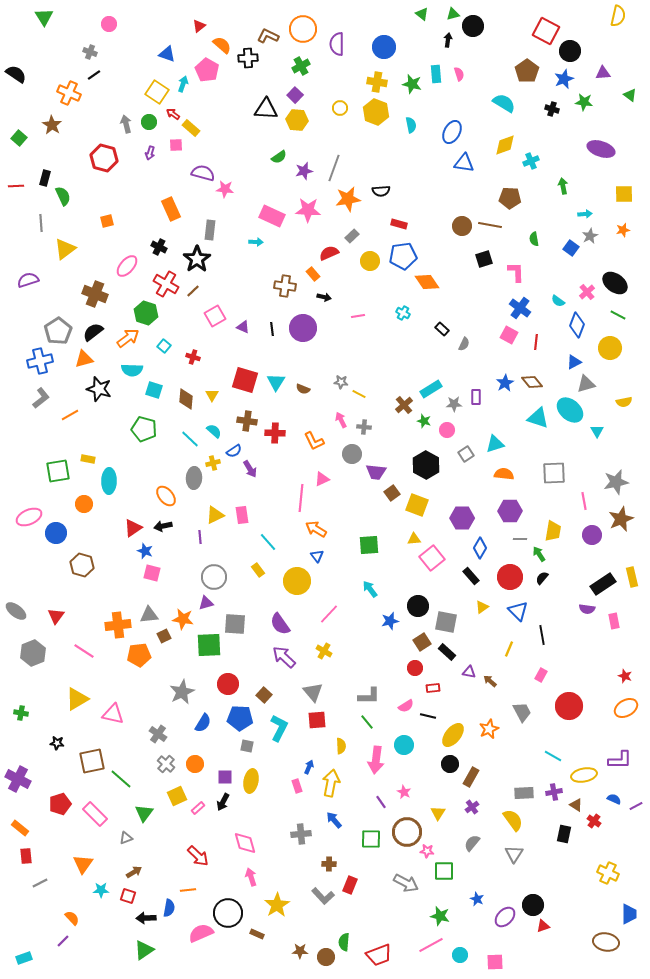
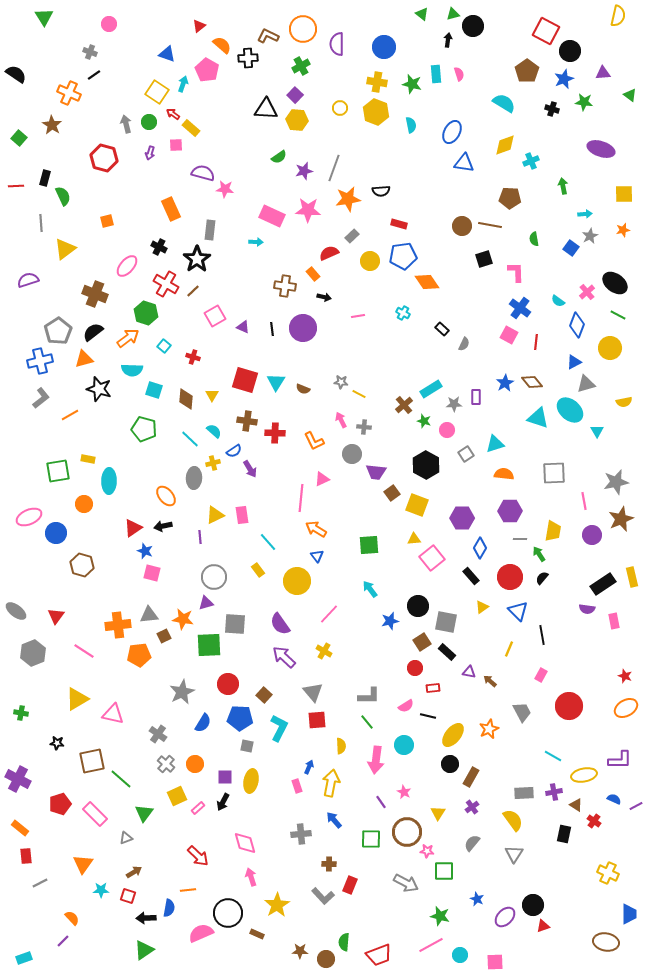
brown circle at (326, 957): moved 2 px down
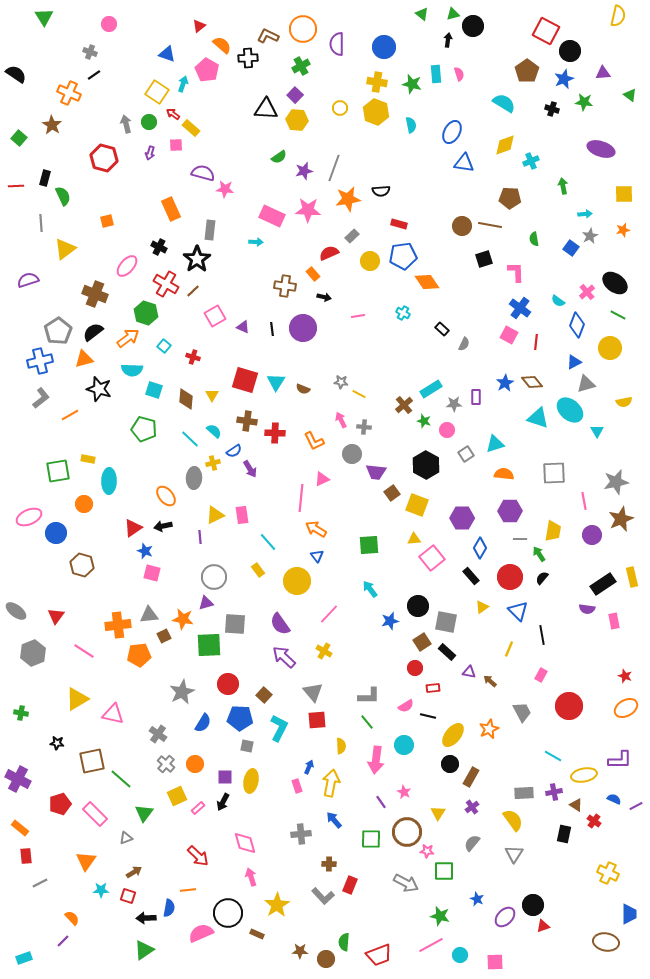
orange triangle at (83, 864): moved 3 px right, 3 px up
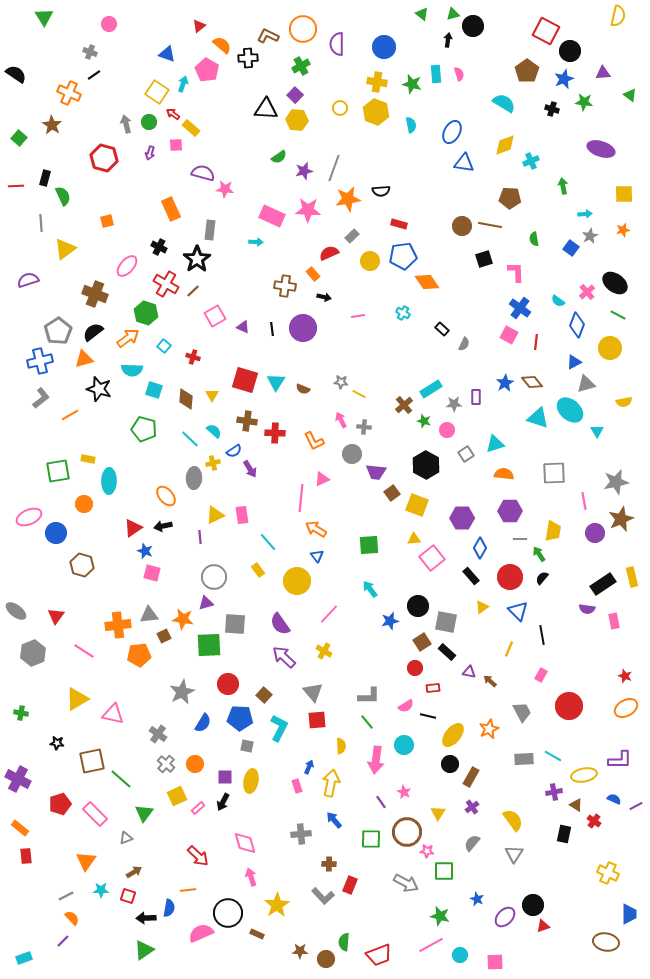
purple circle at (592, 535): moved 3 px right, 2 px up
gray rectangle at (524, 793): moved 34 px up
gray line at (40, 883): moved 26 px right, 13 px down
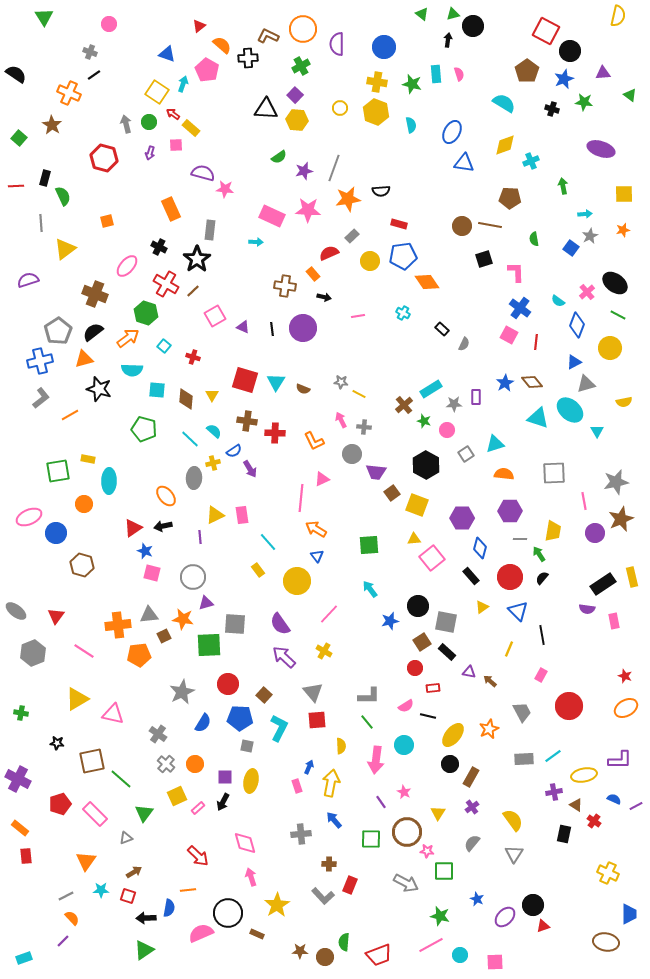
cyan square at (154, 390): moved 3 px right; rotated 12 degrees counterclockwise
blue diamond at (480, 548): rotated 15 degrees counterclockwise
gray circle at (214, 577): moved 21 px left
cyan line at (553, 756): rotated 66 degrees counterclockwise
brown circle at (326, 959): moved 1 px left, 2 px up
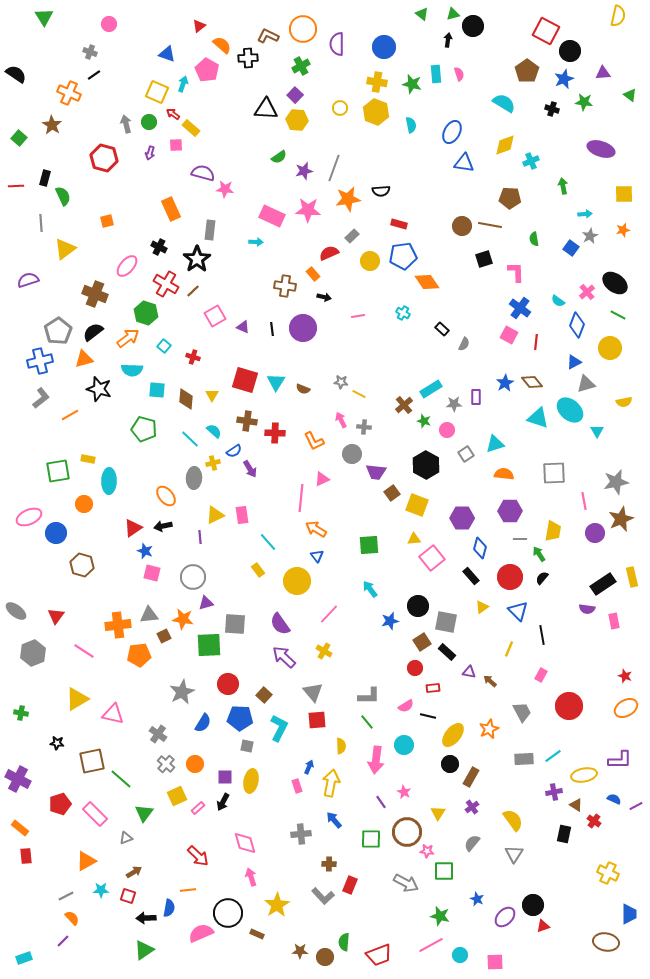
yellow square at (157, 92): rotated 10 degrees counterclockwise
orange triangle at (86, 861): rotated 25 degrees clockwise
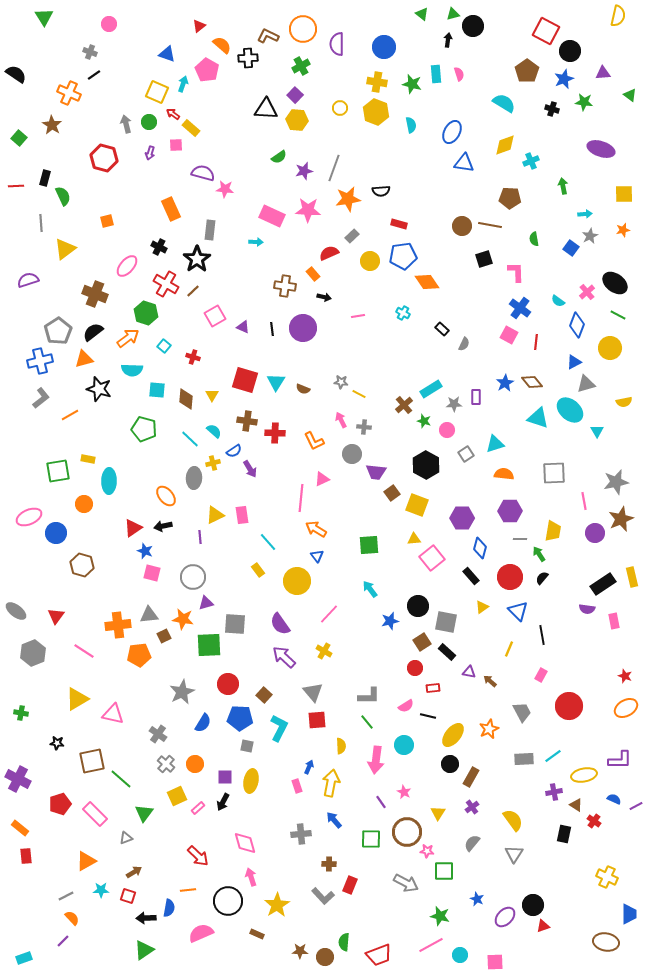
yellow cross at (608, 873): moved 1 px left, 4 px down
black circle at (228, 913): moved 12 px up
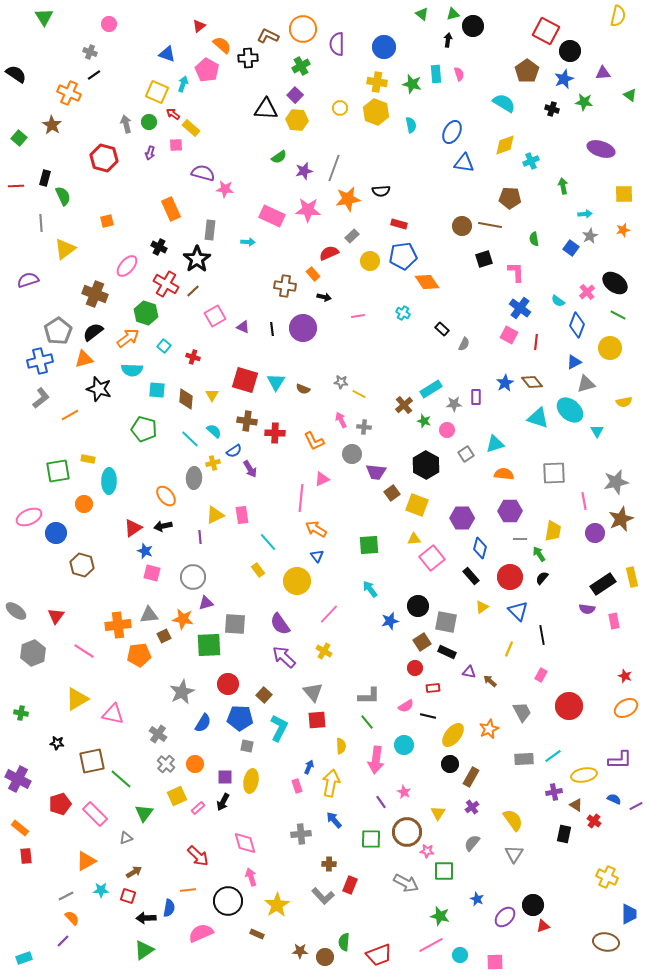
cyan arrow at (256, 242): moved 8 px left
black rectangle at (447, 652): rotated 18 degrees counterclockwise
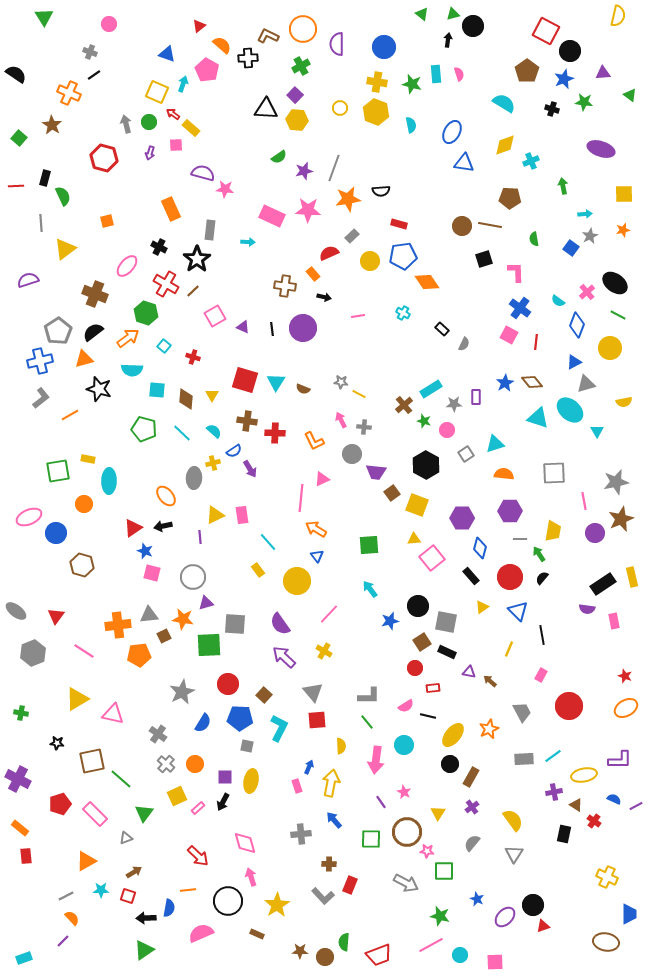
cyan line at (190, 439): moved 8 px left, 6 px up
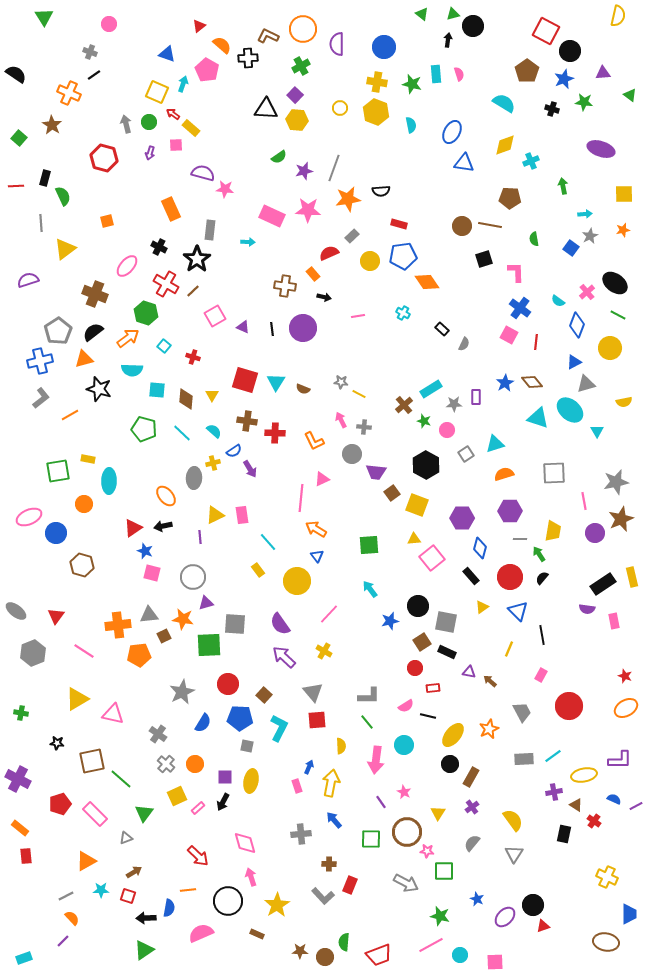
orange semicircle at (504, 474): rotated 24 degrees counterclockwise
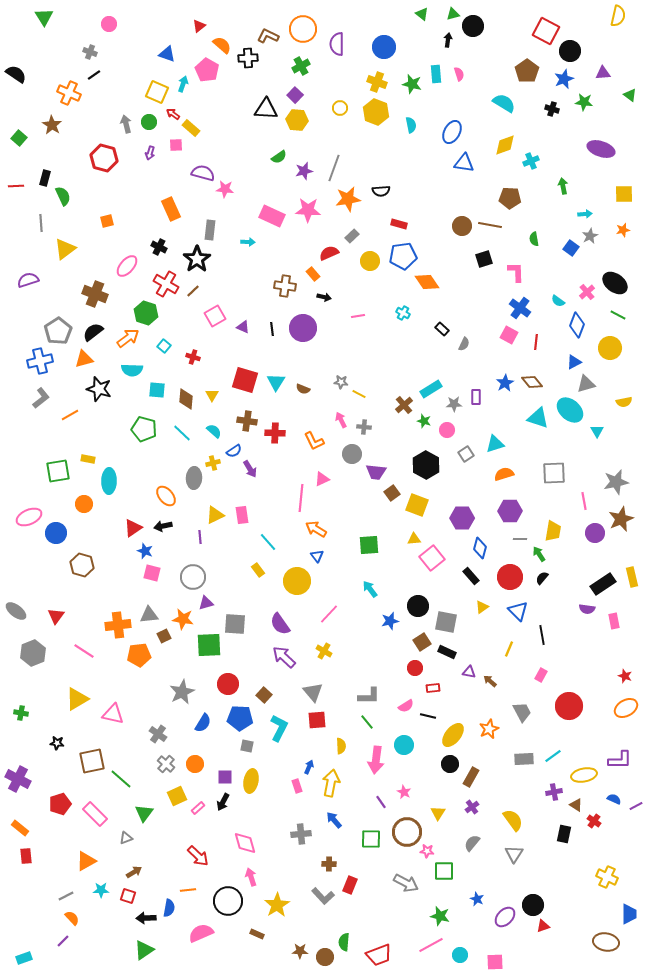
yellow cross at (377, 82): rotated 12 degrees clockwise
